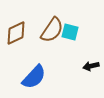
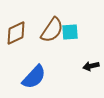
cyan square: rotated 18 degrees counterclockwise
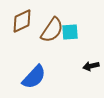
brown diamond: moved 6 px right, 12 px up
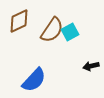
brown diamond: moved 3 px left
cyan square: rotated 24 degrees counterclockwise
blue semicircle: moved 3 px down
